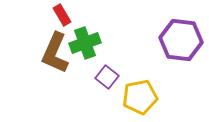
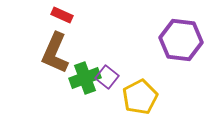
red rectangle: rotated 35 degrees counterclockwise
green cross: moved 35 px down
yellow pentagon: rotated 16 degrees counterclockwise
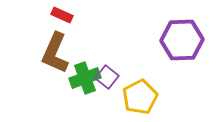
purple hexagon: moved 1 px right; rotated 9 degrees counterclockwise
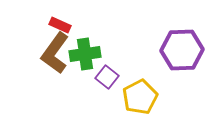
red rectangle: moved 2 px left, 10 px down
purple hexagon: moved 10 px down
brown L-shape: rotated 12 degrees clockwise
green cross: moved 24 px up; rotated 12 degrees clockwise
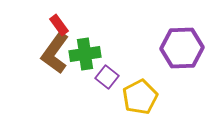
red rectangle: moved 1 px left; rotated 30 degrees clockwise
purple hexagon: moved 2 px up
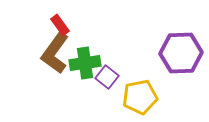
red rectangle: moved 1 px right
purple hexagon: moved 1 px left, 5 px down
green cross: moved 9 px down
yellow pentagon: rotated 16 degrees clockwise
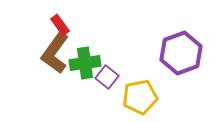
purple hexagon: rotated 18 degrees counterclockwise
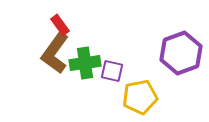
purple square: moved 5 px right, 6 px up; rotated 25 degrees counterclockwise
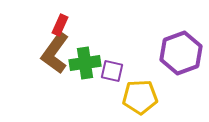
red rectangle: rotated 60 degrees clockwise
yellow pentagon: rotated 8 degrees clockwise
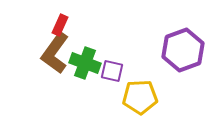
purple hexagon: moved 2 px right, 3 px up
green cross: rotated 28 degrees clockwise
